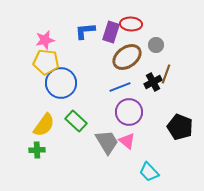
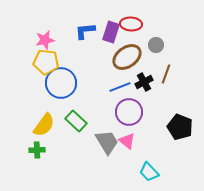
black cross: moved 9 px left
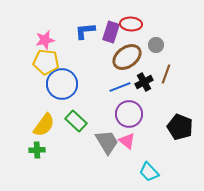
blue circle: moved 1 px right, 1 px down
purple circle: moved 2 px down
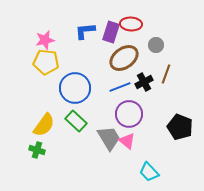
brown ellipse: moved 3 px left, 1 px down
blue circle: moved 13 px right, 4 px down
gray trapezoid: moved 2 px right, 4 px up
green cross: rotated 21 degrees clockwise
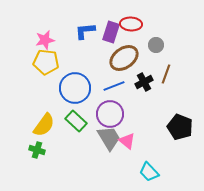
blue line: moved 6 px left, 1 px up
purple circle: moved 19 px left
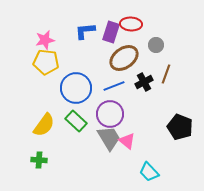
blue circle: moved 1 px right
green cross: moved 2 px right, 10 px down; rotated 14 degrees counterclockwise
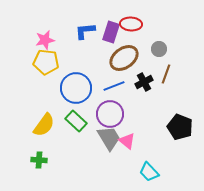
gray circle: moved 3 px right, 4 px down
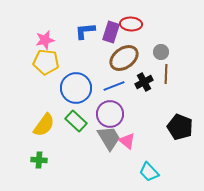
gray circle: moved 2 px right, 3 px down
brown line: rotated 18 degrees counterclockwise
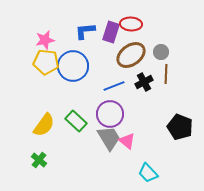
brown ellipse: moved 7 px right, 3 px up
blue circle: moved 3 px left, 22 px up
green cross: rotated 35 degrees clockwise
cyan trapezoid: moved 1 px left, 1 px down
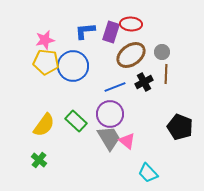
gray circle: moved 1 px right
blue line: moved 1 px right, 1 px down
